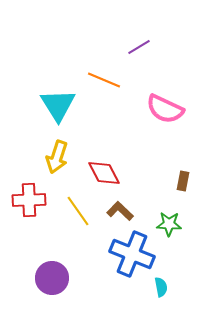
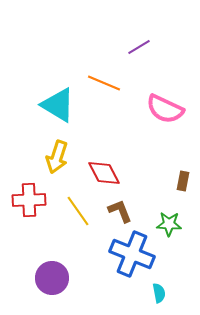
orange line: moved 3 px down
cyan triangle: rotated 27 degrees counterclockwise
brown L-shape: rotated 24 degrees clockwise
cyan semicircle: moved 2 px left, 6 px down
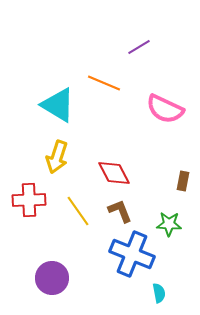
red diamond: moved 10 px right
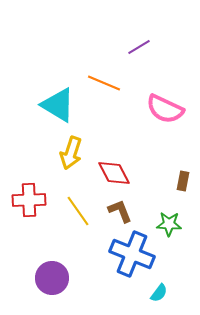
yellow arrow: moved 14 px right, 4 px up
cyan semicircle: rotated 48 degrees clockwise
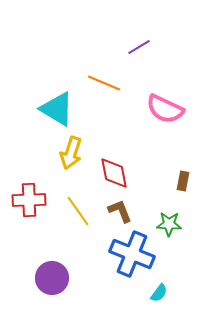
cyan triangle: moved 1 px left, 4 px down
red diamond: rotated 16 degrees clockwise
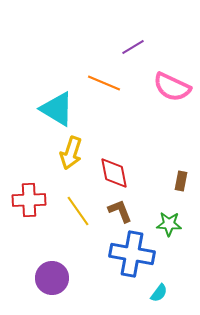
purple line: moved 6 px left
pink semicircle: moved 7 px right, 22 px up
brown rectangle: moved 2 px left
blue cross: rotated 12 degrees counterclockwise
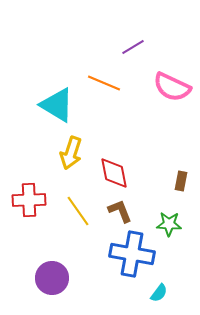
cyan triangle: moved 4 px up
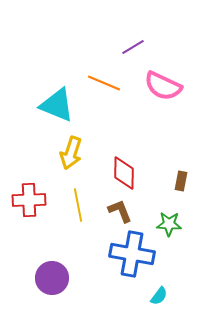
pink semicircle: moved 9 px left, 1 px up
cyan triangle: rotated 9 degrees counterclockwise
red diamond: moved 10 px right; rotated 12 degrees clockwise
yellow line: moved 6 px up; rotated 24 degrees clockwise
cyan semicircle: moved 3 px down
